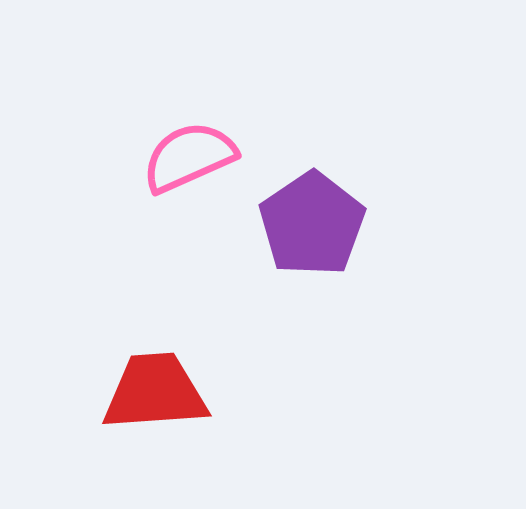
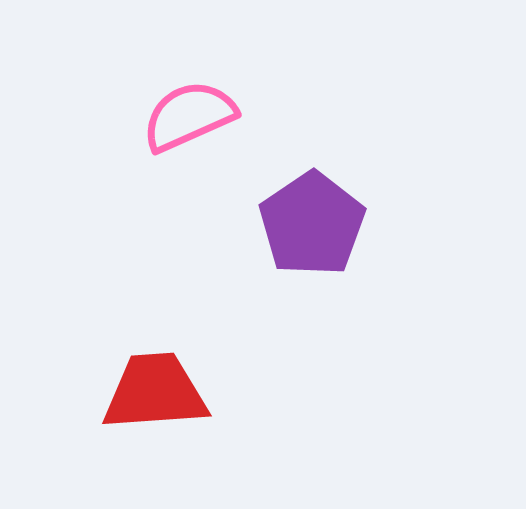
pink semicircle: moved 41 px up
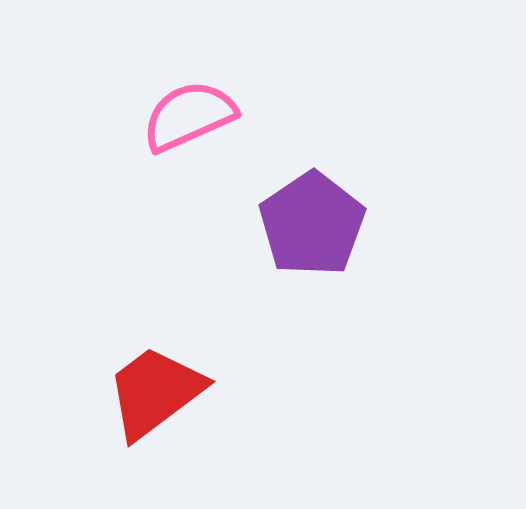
red trapezoid: rotated 33 degrees counterclockwise
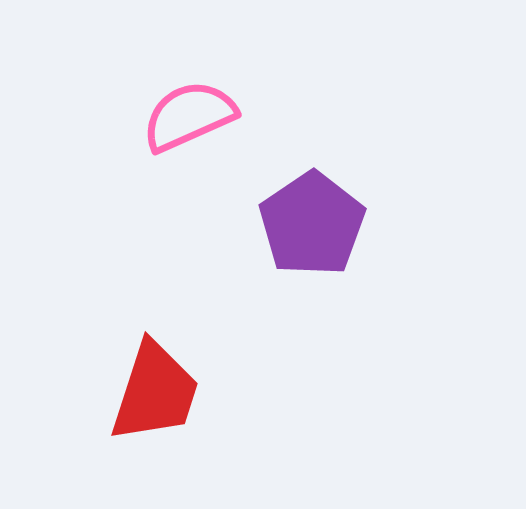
red trapezoid: rotated 145 degrees clockwise
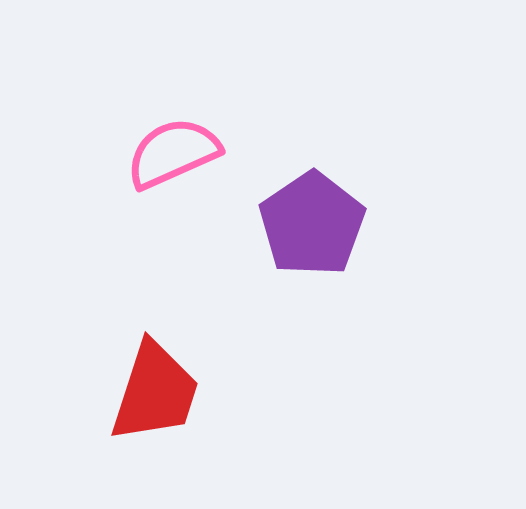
pink semicircle: moved 16 px left, 37 px down
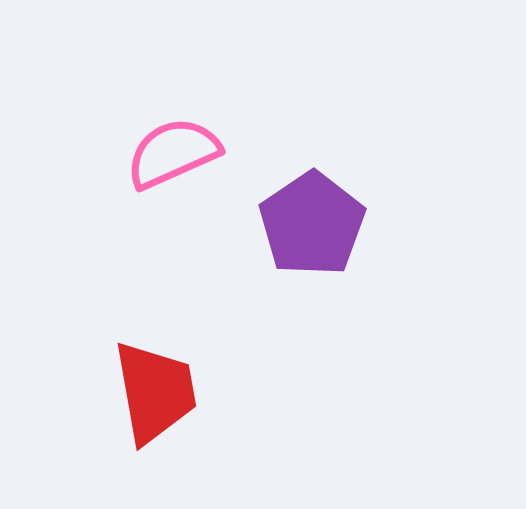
red trapezoid: rotated 28 degrees counterclockwise
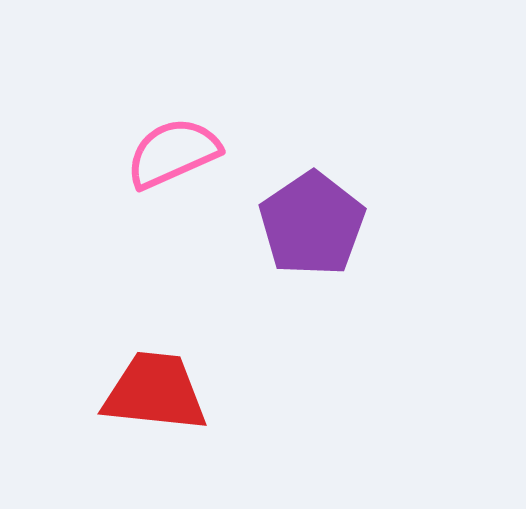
red trapezoid: rotated 74 degrees counterclockwise
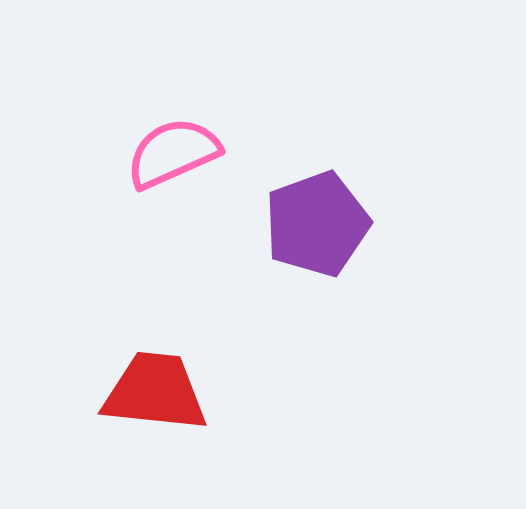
purple pentagon: moved 5 px right; rotated 14 degrees clockwise
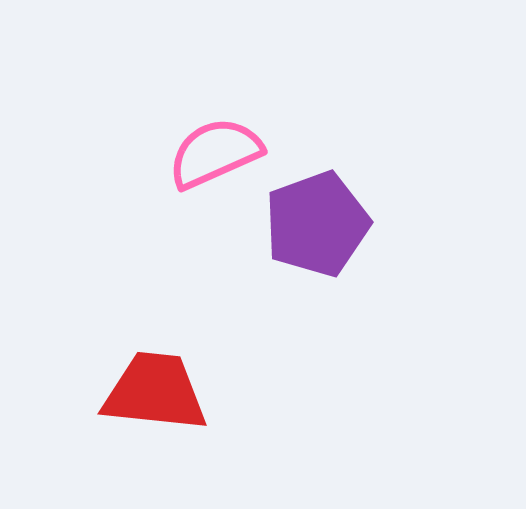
pink semicircle: moved 42 px right
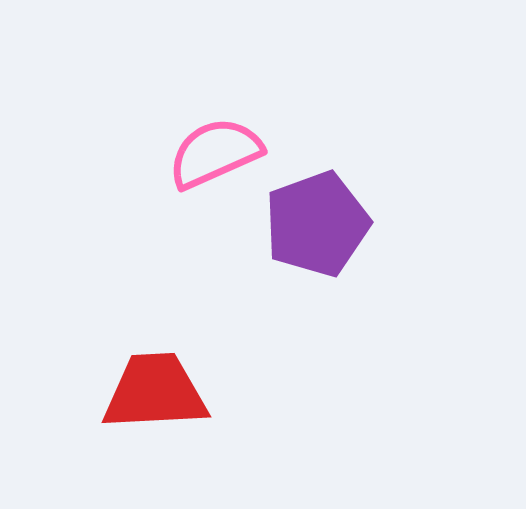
red trapezoid: rotated 9 degrees counterclockwise
